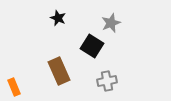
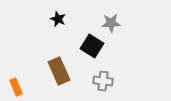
black star: moved 1 px down
gray star: rotated 18 degrees clockwise
gray cross: moved 4 px left; rotated 18 degrees clockwise
orange rectangle: moved 2 px right
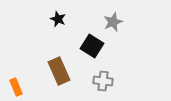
gray star: moved 2 px right, 1 px up; rotated 18 degrees counterclockwise
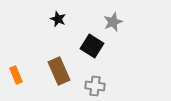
gray cross: moved 8 px left, 5 px down
orange rectangle: moved 12 px up
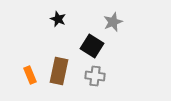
brown rectangle: rotated 36 degrees clockwise
orange rectangle: moved 14 px right
gray cross: moved 10 px up
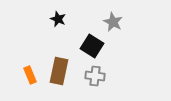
gray star: rotated 24 degrees counterclockwise
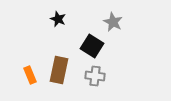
brown rectangle: moved 1 px up
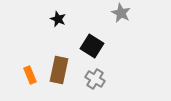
gray star: moved 8 px right, 9 px up
gray cross: moved 3 px down; rotated 24 degrees clockwise
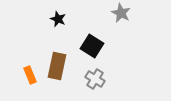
brown rectangle: moved 2 px left, 4 px up
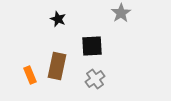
gray star: rotated 12 degrees clockwise
black square: rotated 35 degrees counterclockwise
gray cross: rotated 24 degrees clockwise
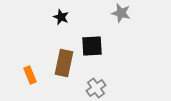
gray star: rotated 24 degrees counterclockwise
black star: moved 3 px right, 2 px up
brown rectangle: moved 7 px right, 3 px up
gray cross: moved 1 px right, 9 px down
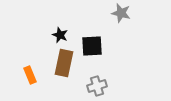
black star: moved 1 px left, 18 px down
gray cross: moved 1 px right, 2 px up; rotated 18 degrees clockwise
